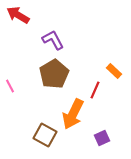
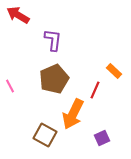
purple L-shape: rotated 35 degrees clockwise
brown pentagon: moved 5 px down; rotated 8 degrees clockwise
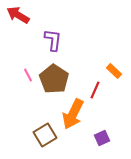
brown pentagon: rotated 16 degrees counterclockwise
pink line: moved 18 px right, 11 px up
brown square: rotated 30 degrees clockwise
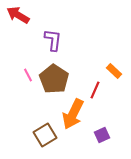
purple square: moved 3 px up
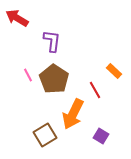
red arrow: moved 1 px left, 3 px down
purple L-shape: moved 1 px left, 1 px down
red line: rotated 54 degrees counterclockwise
purple square: moved 1 px left, 1 px down; rotated 35 degrees counterclockwise
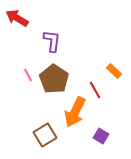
orange arrow: moved 2 px right, 2 px up
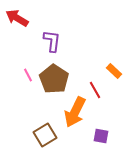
purple square: rotated 21 degrees counterclockwise
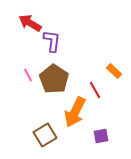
red arrow: moved 13 px right, 5 px down
purple square: rotated 21 degrees counterclockwise
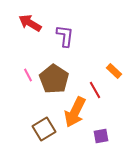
purple L-shape: moved 13 px right, 5 px up
brown square: moved 1 px left, 6 px up
